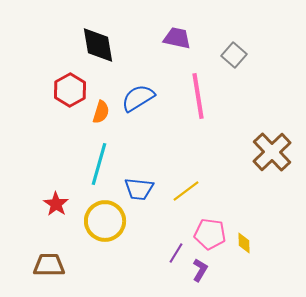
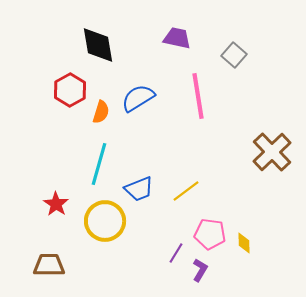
blue trapezoid: rotated 28 degrees counterclockwise
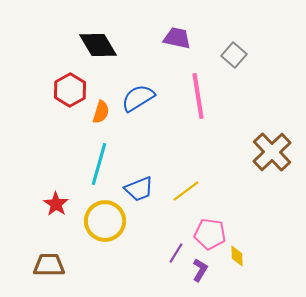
black diamond: rotated 21 degrees counterclockwise
yellow diamond: moved 7 px left, 13 px down
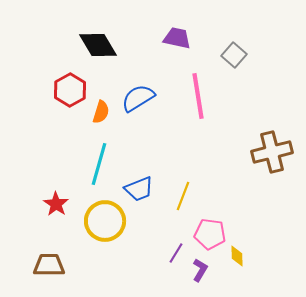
brown cross: rotated 30 degrees clockwise
yellow line: moved 3 px left, 5 px down; rotated 32 degrees counterclockwise
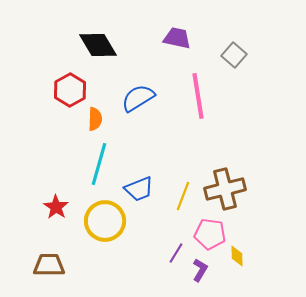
orange semicircle: moved 6 px left, 7 px down; rotated 15 degrees counterclockwise
brown cross: moved 47 px left, 37 px down
red star: moved 3 px down
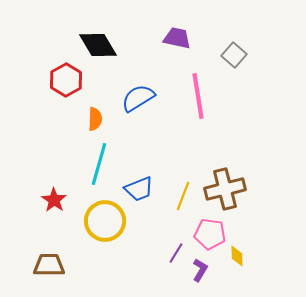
red hexagon: moved 4 px left, 10 px up
red star: moved 2 px left, 7 px up
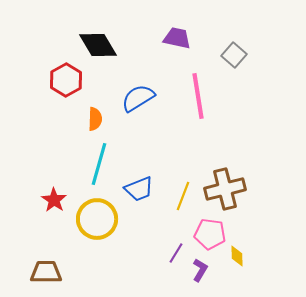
yellow circle: moved 8 px left, 2 px up
brown trapezoid: moved 3 px left, 7 px down
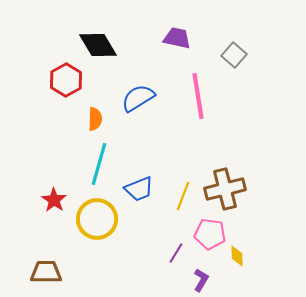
purple L-shape: moved 1 px right, 10 px down
